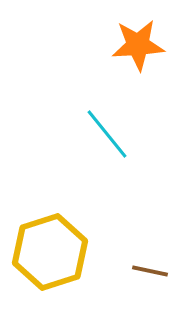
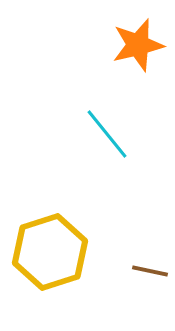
orange star: rotated 10 degrees counterclockwise
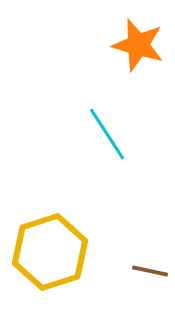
orange star: rotated 30 degrees clockwise
cyan line: rotated 6 degrees clockwise
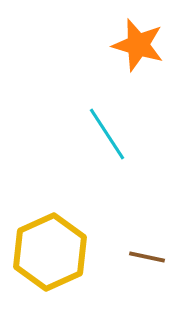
yellow hexagon: rotated 6 degrees counterclockwise
brown line: moved 3 px left, 14 px up
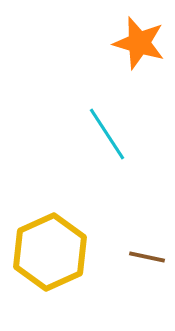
orange star: moved 1 px right, 2 px up
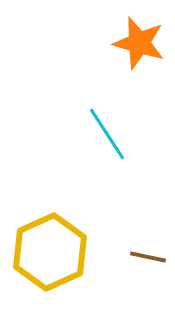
brown line: moved 1 px right
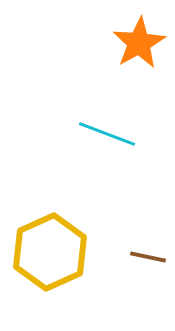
orange star: rotated 26 degrees clockwise
cyan line: rotated 36 degrees counterclockwise
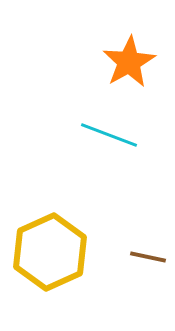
orange star: moved 10 px left, 19 px down
cyan line: moved 2 px right, 1 px down
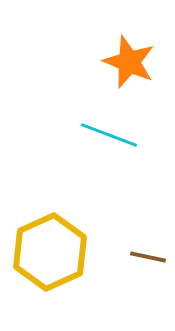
orange star: rotated 20 degrees counterclockwise
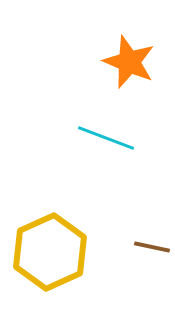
cyan line: moved 3 px left, 3 px down
brown line: moved 4 px right, 10 px up
